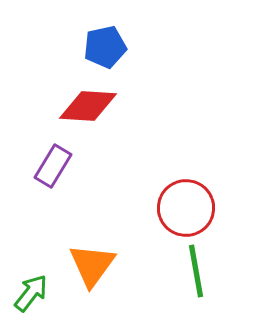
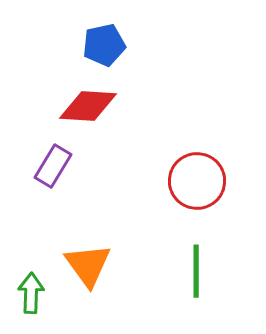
blue pentagon: moved 1 px left, 2 px up
red circle: moved 11 px right, 27 px up
orange triangle: moved 4 px left; rotated 12 degrees counterclockwise
green line: rotated 10 degrees clockwise
green arrow: rotated 36 degrees counterclockwise
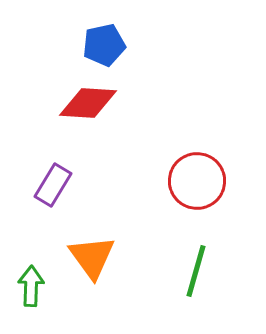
red diamond: moved 3 px up
purple rectangle: moved 19 px down
orange triangle: moved 4 px right, 8 px up
green line: rotated 16 degrees clockwise
green arrow: moved 7 px up
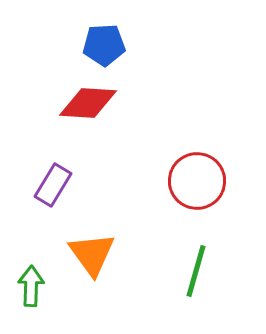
blue pentagon: rotated 9 degrees clockwise
orange triangle: moved 3 px up
